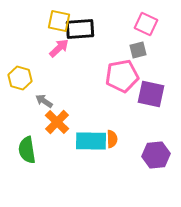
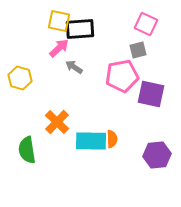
gray arrow: moved 30 px right, 34 px up
purple hexagon: moved 1 px right
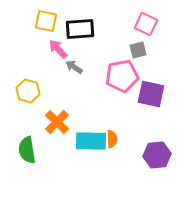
yellow square: moved 13 px left
pink arrow: moved 1 px left, 1 px down; rotated 90 degrees counterclockwise
yellow hexagon: moved 8 px right, 13 px down
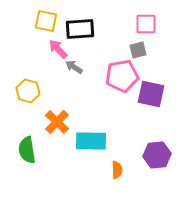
pink square: rotated 25 degrees counterclockwise
orange semicircle: moved 5 px right, 31 px down
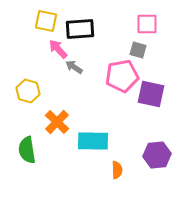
pink square: moved 1 px right
gray square: rotated 30 degrees clockwise
cyan rectangle: moved 2 px right
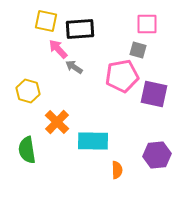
purple square: moved 3 px right
